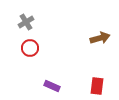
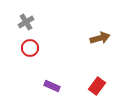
red rectangle: rotated 30 degrees clockwise
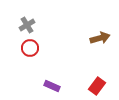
gray cross: moved 1 px right, 3 px down
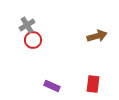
brown arrow: moved 3 px left, 2 px up
red circle: moved 3 px right, 8 px up
red rectangle: moved 4 px left, 2 px up; rotated 30 degrees counterclockwise
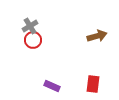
gray cross: moved 3 px right, 1 px down
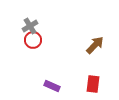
brown arrow: moved 2 px left, 9 px down; rotated 30 degrees counterclockwise
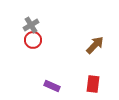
gray cross: moved 1 px right, 1 px up
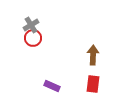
red circle: moved 2 px up
brown arrow: moved 2 px left, 10 px down; rotated 42 degrees counterclockwise
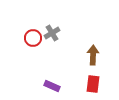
gray cross: moved 21 px right, 8 px down
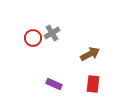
brown arrow: moved 3 px left, 1 px up; rotated 60 degrees clockwise
purple rectangle: moved 2 px right, 2 px up
